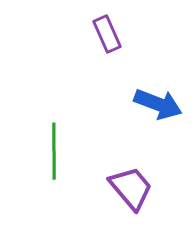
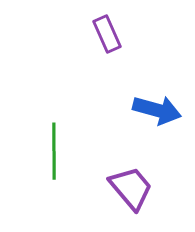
blue arrow: moved 1 px left, 6 px down; rotated 6 degrees counterclockwise
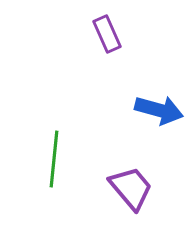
blue arrow: moved 2 px right
green line: moved 8 px down; rotated 6 degrees clockwise
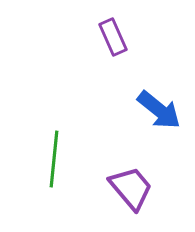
purple rectangle: moved 6 px right, 3 px down
blue arrow: rotated 24 degrees clockwise
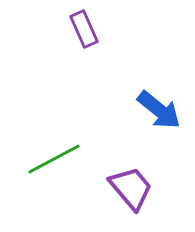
purple rectangle: moved 29 px left, 8 px up
green line: rotated 56 degrees clockwise
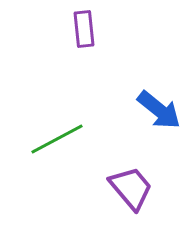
purple rectangle: rotated 18 degrees clockwise
green line: moved 3 px right, 20 px up
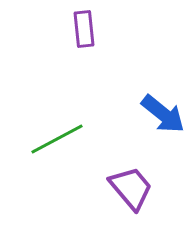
blue arrow: moved 4 px right, 4 px down
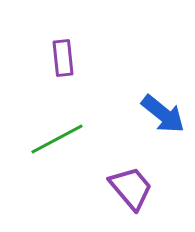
purple rectangle: moved 21 px left, 29 px down
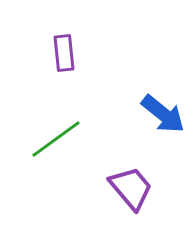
purple rectangle: moved 1 px right, 5 px up
green line: moved 1 px left; rotated 8 degrees counterclockwise
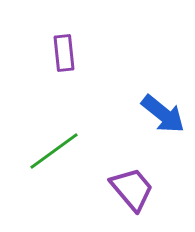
green line: moved 2 px left, 12 px down
purple trapezoid: moved 1 px right, 1 px down
